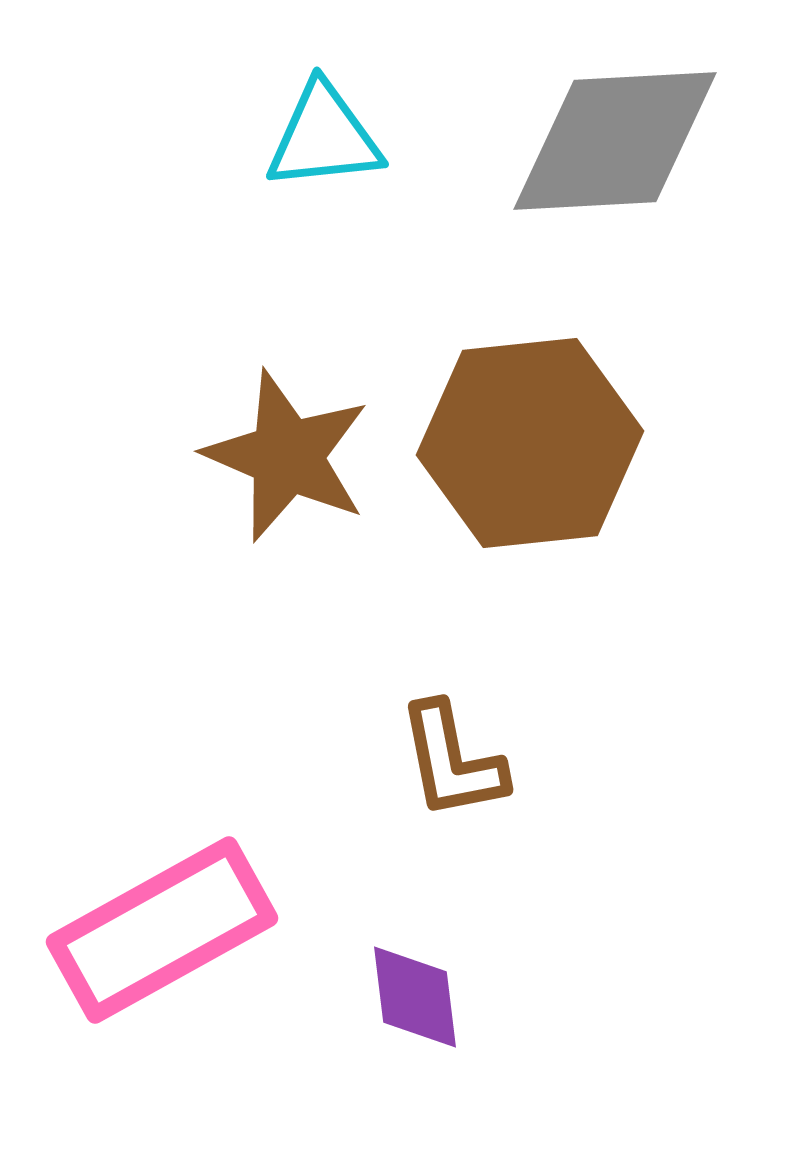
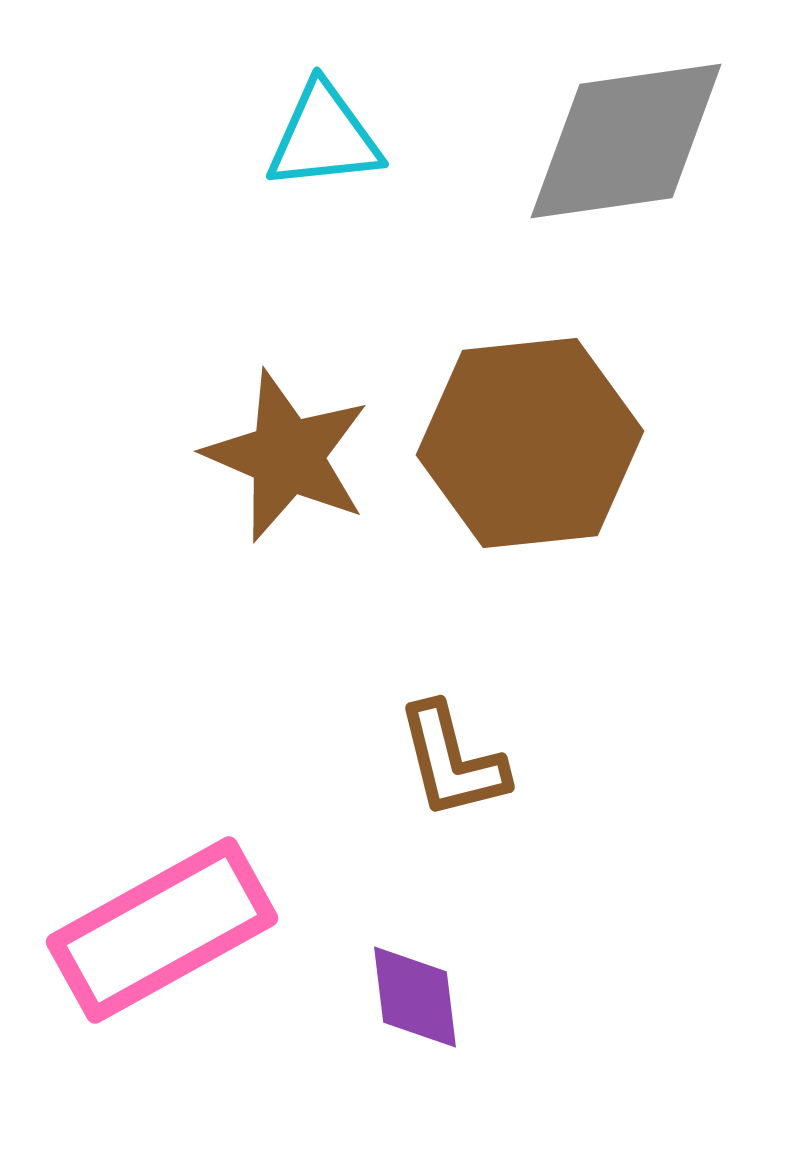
gray diamond: moved 11 px right; rotated 5 degrees counterclockwise
brown L-shape: rotated 3 degrees counterclockwise
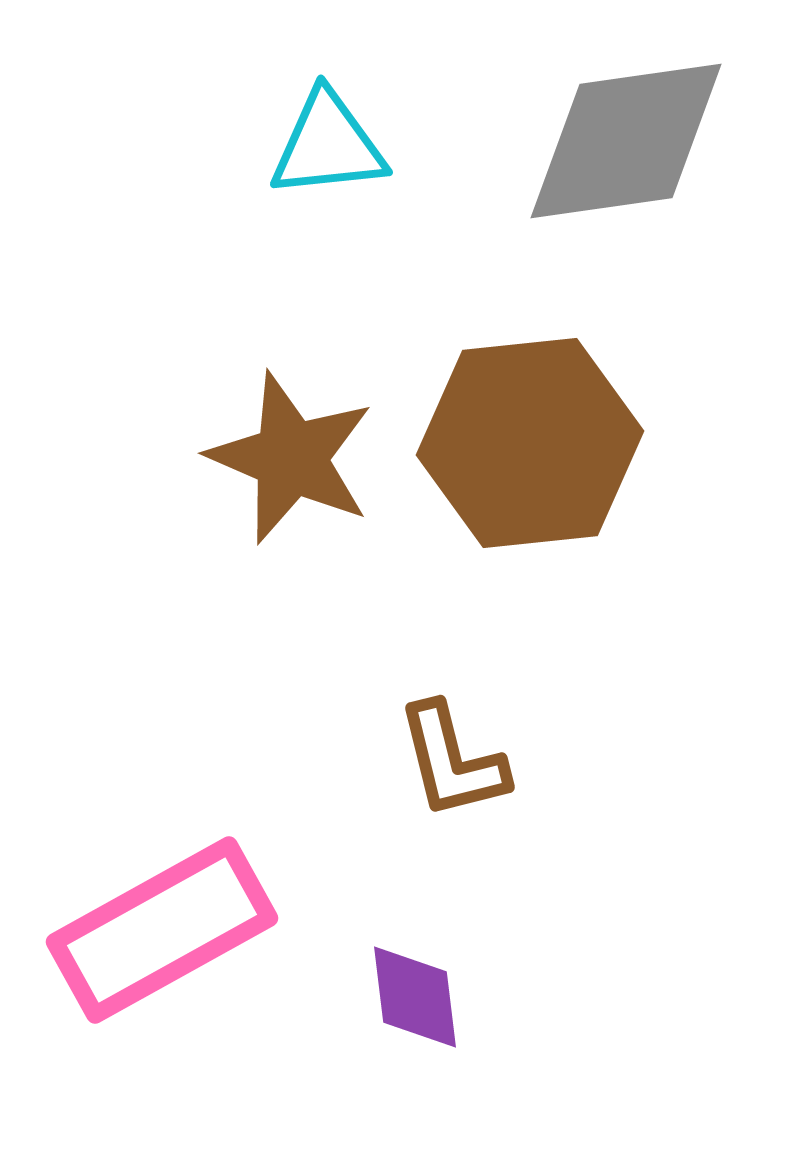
cyan triangle: moved 4 px right, 8 px down
brown star: moved 4 px right, 2 px down
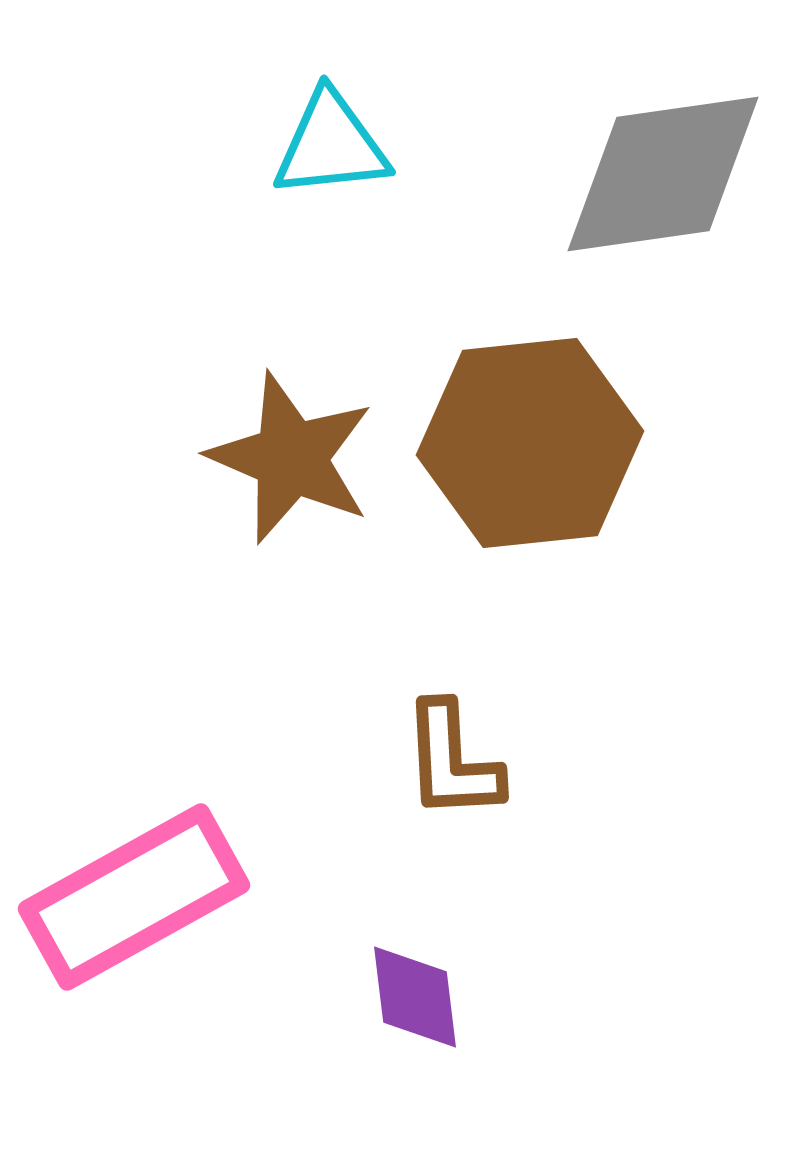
gray diamond: moved 37 px right, 33 px down
cyan triangle: moved 3 px right
brown L-shape: rotated 11 degrees clockwise
pink rectangle: moved 28 px left, 33 px up
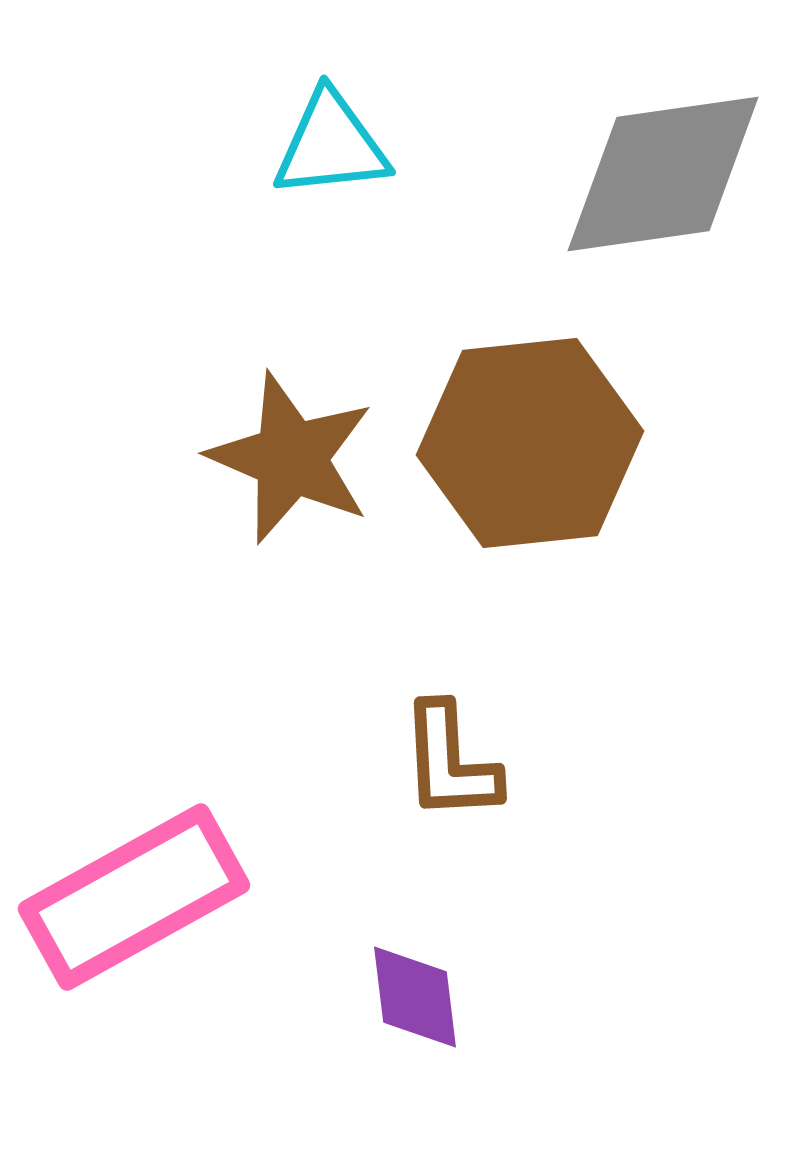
brown L-shape: moved 2 px left, 1 px down
